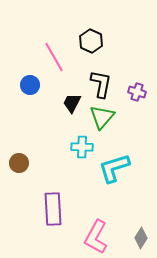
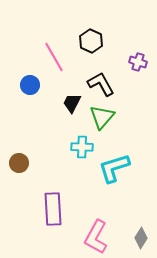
black L-shape: rotated 40 degrees counterclockwise
purple cross: moved 1 px right, 30 px up
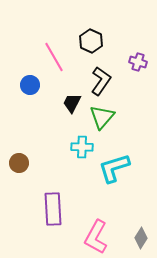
black L-shape: moved 3 px up; rotated 64 degrees clockwise
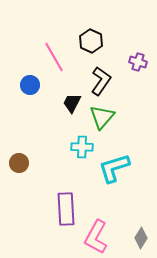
purple rectangle: moved 13 px right
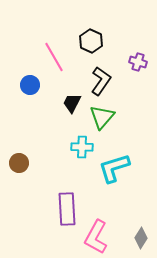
purple rectangle: moved 1 px right
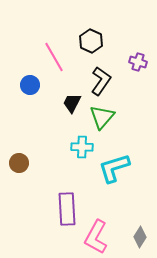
gray diamond: moved 1 px left, 1 px up
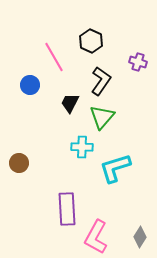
black trapezoid: moved 2 px left
cyan L-shape: moved 1 px right
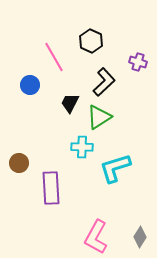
black L-shape: moved 3 px right, 1 px down; rotated 12 degrees clockwise
green triangle: moved 3 px left; rotated 16 degrees clockwise
purple rectangle: moved 16 px left, 21 px up
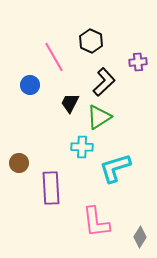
purple cross: rotated 24 degrees counterclockwise
pink L-shape: moved 15 px up; rotated 36 degrees counterclockwise
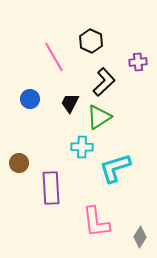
blue circle: moved 14 px down
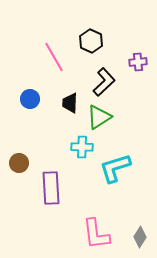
black trapezoid: rotated 25 degrees counterclockwise
pink L-shape: moved 12 px down
